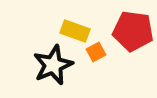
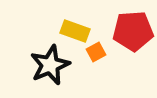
red pentagon: rotated 12 degrees counterclockwise
black star: moved 3 px left
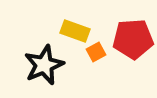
red pentagon: moved 8 px down
black star: moved 6 px left
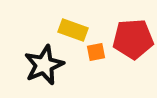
yellow rectangle: moved 2 px left, 1 px up
orange square: rotated 18 degrees clockwise
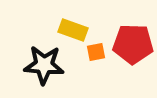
red pentagon: moved 5 px down; rotated 6 degrees clockwise
black star: rotated 27 degrees clockwise
